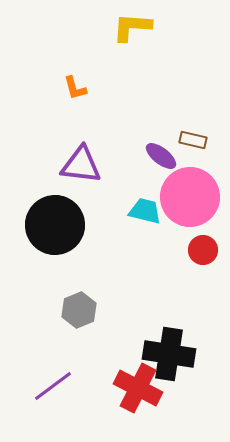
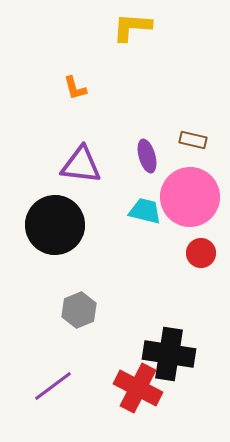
purple ellipse: moved 14 px left; rotated 36 degrees clockwise
red circle: moved 2 px left, 3 px down
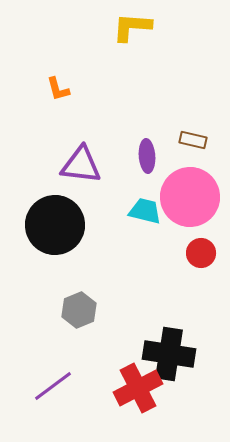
orange L-shape: moved 17 px left, 1 px down
purple ellipse: rotated 12 degrees clockwise
red cross: rotated 36 degrees clockwise
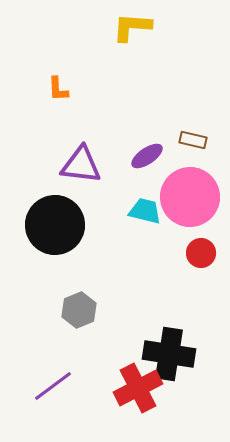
orange L-shape: rotated 12 degrees clockwise
purple ellipse: rotated 60 degrees clockwise
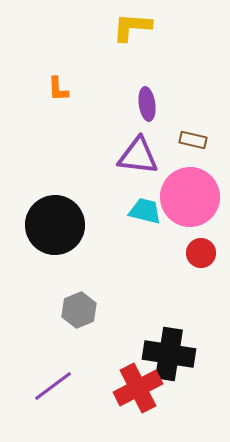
purple ellipse: moved 52 px up; rotated 64 degrees counterclockwise
purple triangle: moved 57 px right, 9 px up
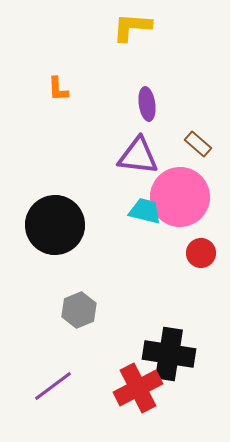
brown rectangle: moved 5 px right, 4 px down; rotated 28 degrees clockwise
pink circle: moved 10 px left
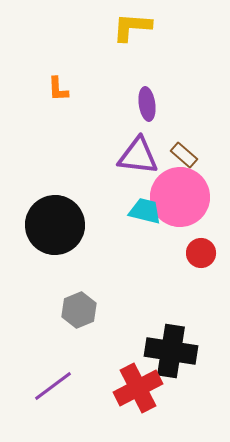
brown rectangle: moved 14 px left, 11 px down
black cross: moved 2 px right, 3 px up
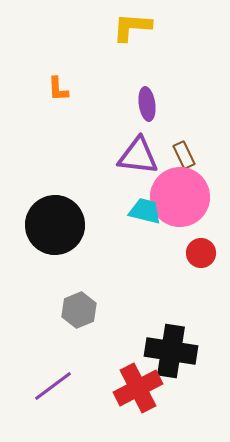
brown rectangle: rotated 24 degrees clockwise
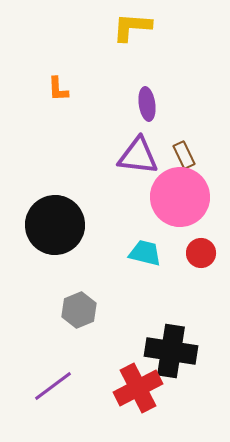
cyan trapezoid: moved 42 px down
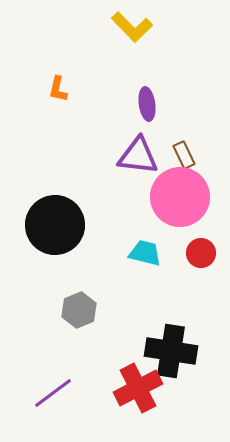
yellow L-shape: rotated 138 degrees counterclockwise
orange L-shape: rotated 16 degrees clockwise
purple line: moved 7 px down
